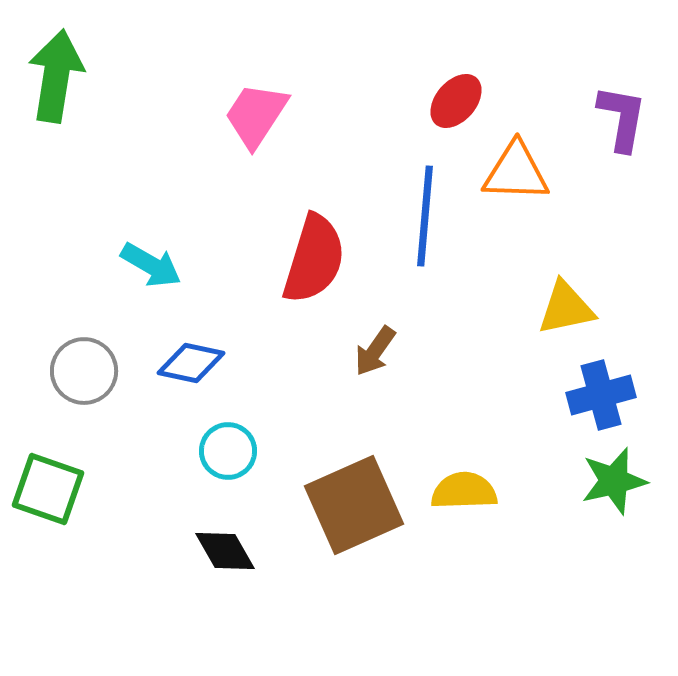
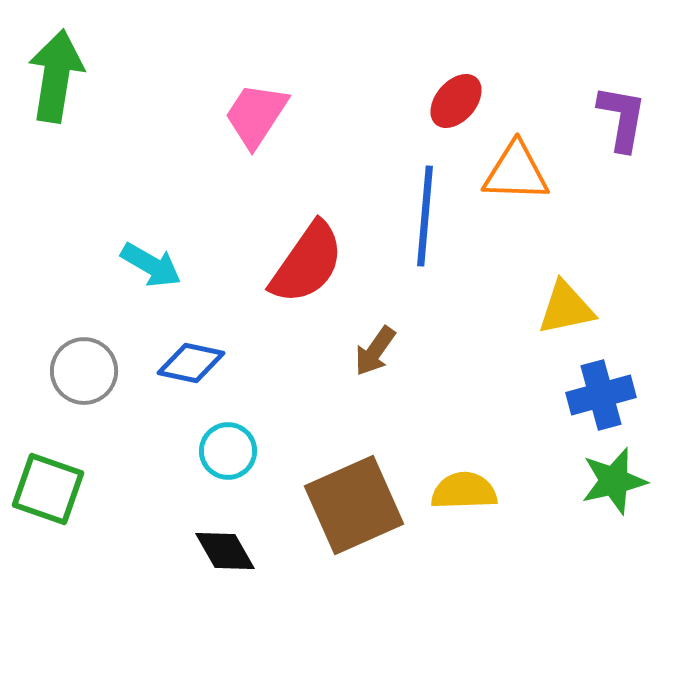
red semicircle: moved 7 px left, 4 px down; rotated 18 degrees clockwise
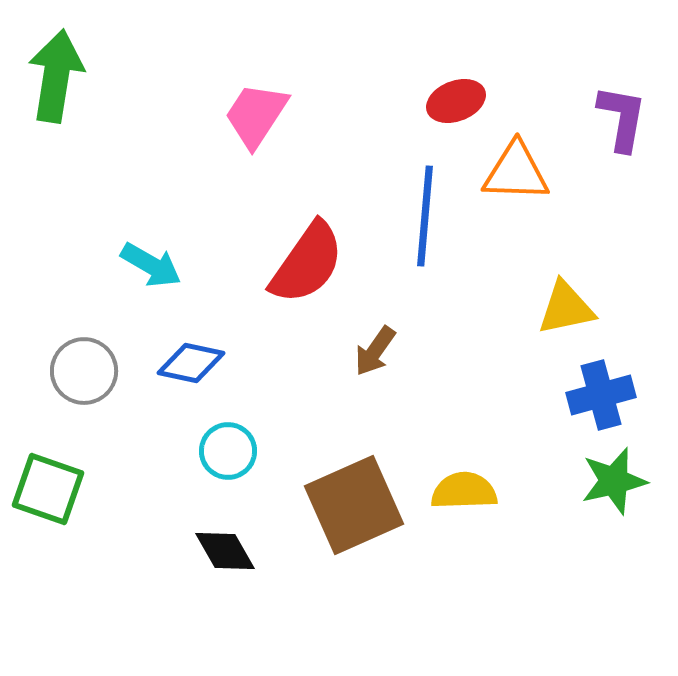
red ellipse: rotated 28 degrees clockwise
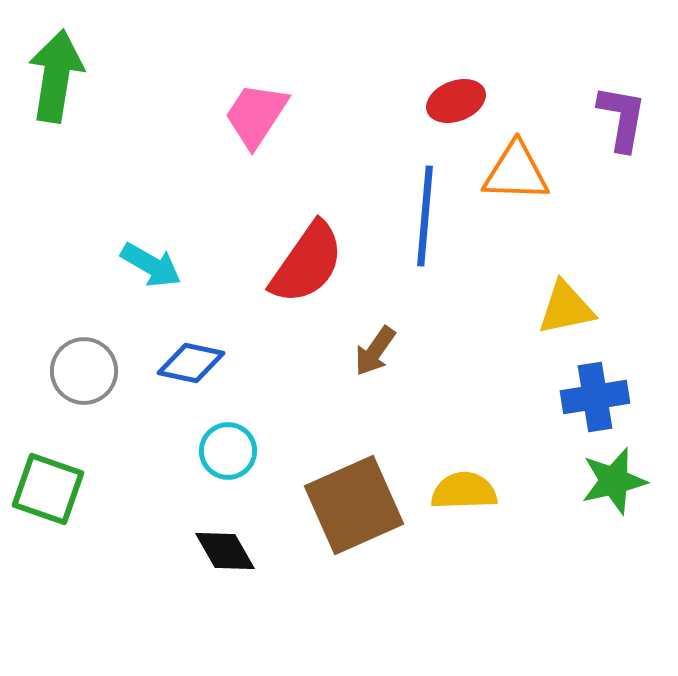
blue cross: moved 6 px left, 2 px down; rotated 6 degrees clockwise
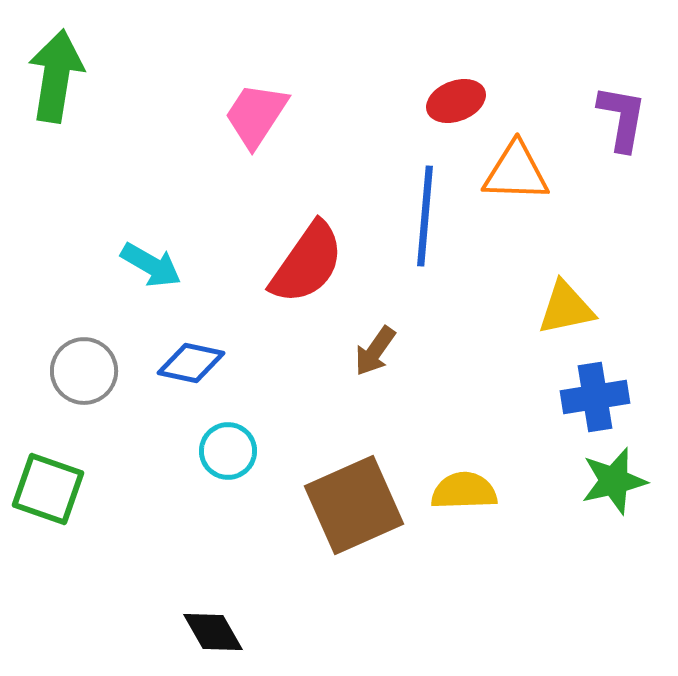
black diamond: moved 12 px left, 81 px down
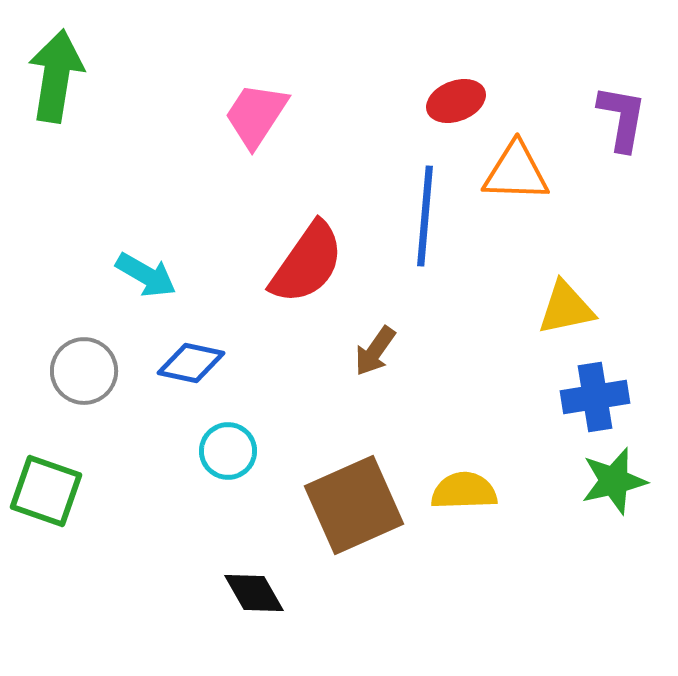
cyan arrow: moved 5 px left, 10 px down
green square: moved 2 px left, 2 px down
black diamond: moved 41 px right, 39 px up
